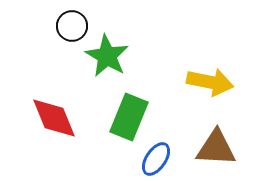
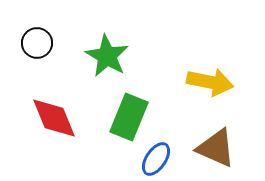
black circle: moved 35 px left, 17 px down
brown triangle: rotated 21 degrees clockwise
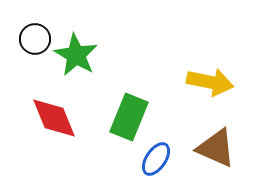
black circle: moved 2 px left, 4 px up
green star: moved 31 px left, 1 px up
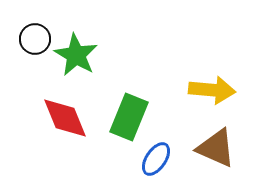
yellow arrow: moved 2 px right, 8 px down; rotated 6 degrees counterclockwise
red diamond: moved 11 px right
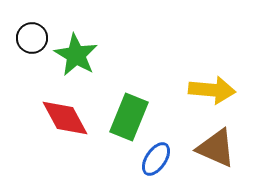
black circle: moved 3 px left, 1 px up
red diamond: rotated 6 degrees counterclockwise
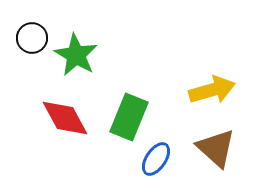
yellow arrow: rotated 21 degrees counterclockwise
brown triangle: rotated 18 degrees clockwise
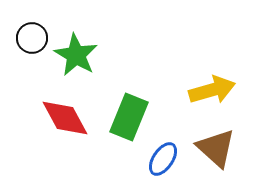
blue ellipse: moved 7 px right
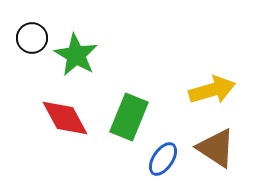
brown triangle: rotated 9 degrees counterclockwise
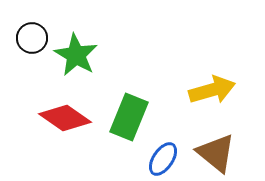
red diamond: rotated 27 degrees counterclockwise
brown triangle: moved 5 px down; rotated 6 degrees clockwise
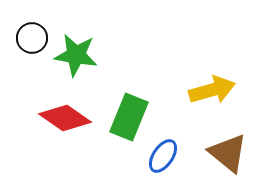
green star: rotated 21 degrees counterclockwise
brown triangle: moved 12 px right
blue ellipse: moved 3 px up
